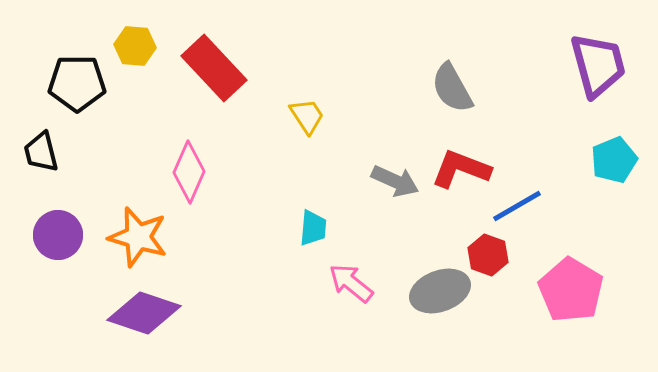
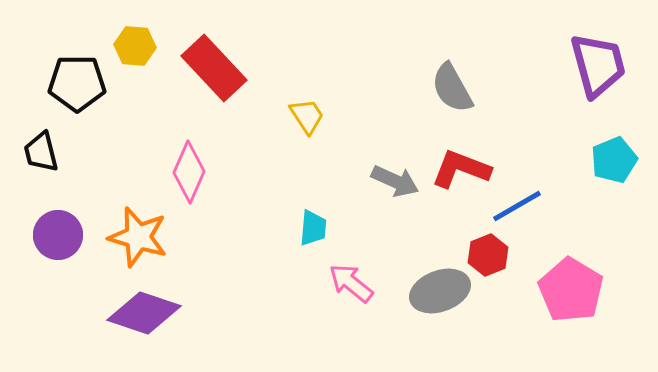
red hexagon: rotated 18 degrees clockwise
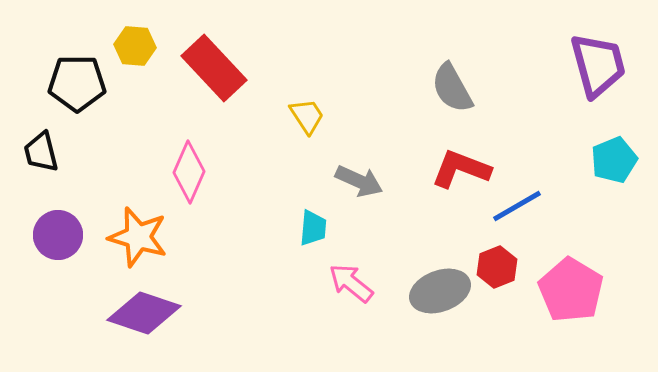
gray arrow: moved 36 px left
red hexagon: moved 9 px right, 12 px down
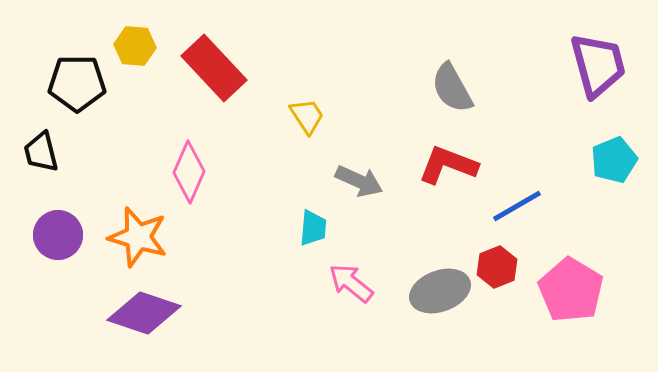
red L-shape: moved 13 px left, 4 px up
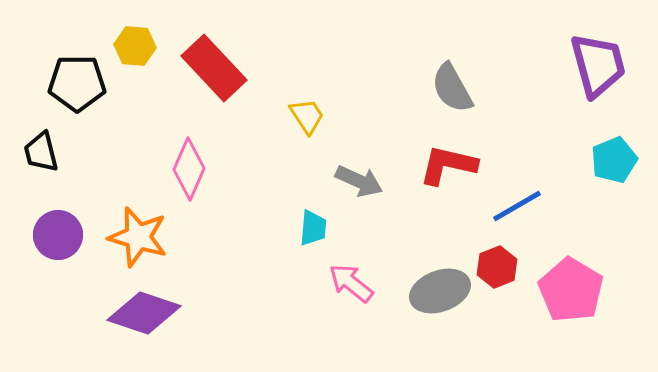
red L-shape: rotated 8 degrees counterclockwise
pink diamond: moved 3 px up
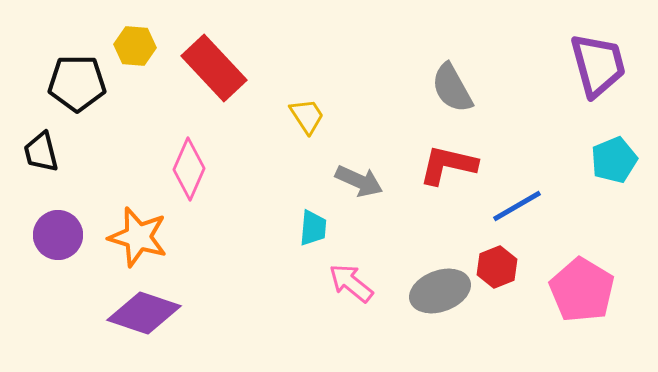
pink pentagon: moved 11 px right
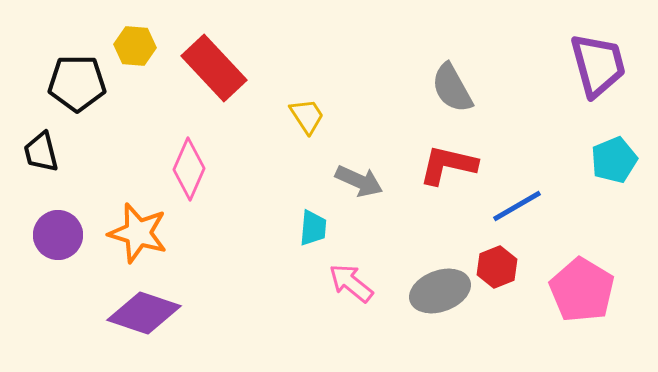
orange star: moved 4 px up
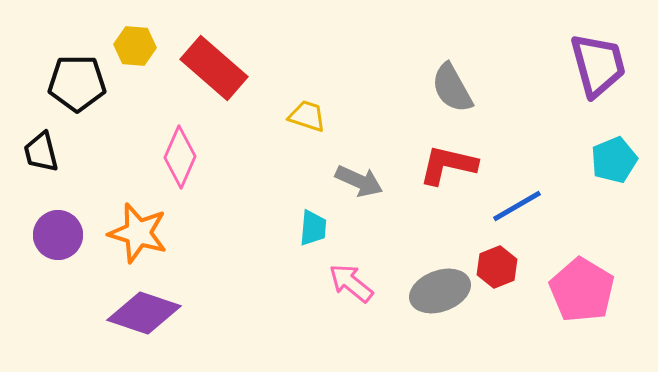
red rectangle: rotated 6 degrees counterclockwise
yellow trapezoid: rotated 39 degrees counterclockwise
pink diamond: moved 9 px left, 12 px up
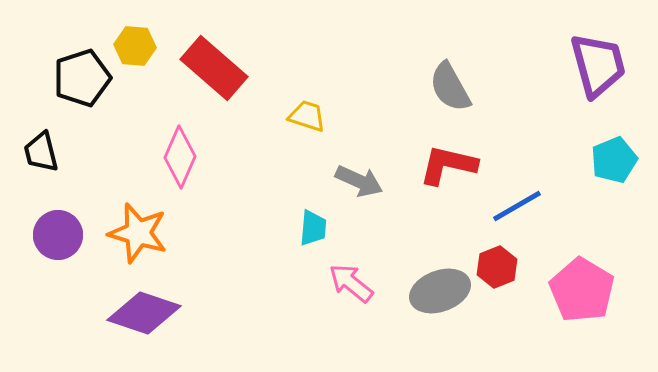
black pentagon: moved 5 px right, 5 px up; rotated 18 degrees counterclockwise
gray semicircle: moved 2 px left, 1 px up
